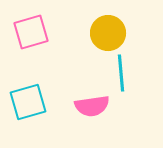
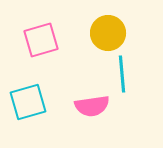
pink square: moved 10 px right, 8 px down
cyan line: moved 1 px right, 1 px down
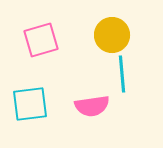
yellow circle: moved 4 px right, 2 px down
cyan square: moved 2 px right, 2 px down; rotated 9 degrees clockwise
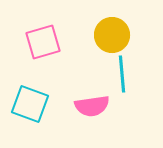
pink square: moved 2 px right, 2 px down
cyan square: rotated 27 degrees clockwise
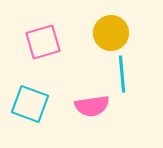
yellow circle: moved 1 px left, 2 px up
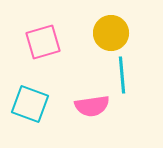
cyan line: moved 1 px down
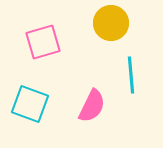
yellow circle: moved 10 px up
cyan line: moved 9 px right
pink semicircle: rotated 56 degrees counterclockwise
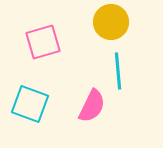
yellow circle: moved 1 px up
cyan line: moved 13 px left, 4 px up
